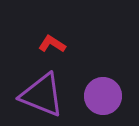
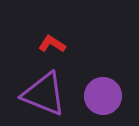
purple triangle: moved 2 px right, 1 px up
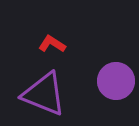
purple circle: moved 13 px right, 15 px up
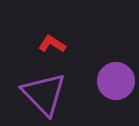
purple triangle: rotated 24 degrees clockwise
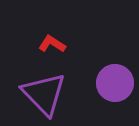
purple circle: moved 1 px left, 2 px down
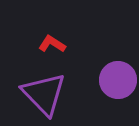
purple circle: moved 3 px right, 3 px up
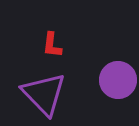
red L-shape: moved 1 px down; rotated 116 degrees counterclockwise
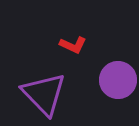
red L-shape: moved 21 px right; rotated 72 degrees counterclockwise
